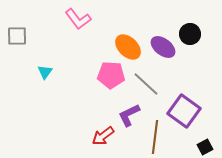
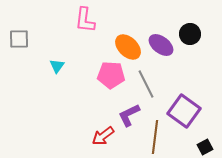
pink L-shape: moved 7 px right, 1 px down; rotated 44 degrees clockwise
gray square: moved 2 px right, 3 px down
purple ellipse: moved 2 px left, 2 px up
cyan triangle: moved 12 px right, 6 px up
gray line: rotated 20 degrees clockwise
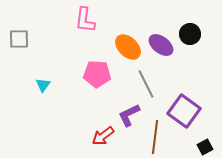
cyan triangle: moved 14 px left, 19 px down
pink pentagon: moved 14 px left, 1 px up
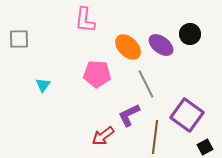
purple square: moved 3 px right, 4 px down
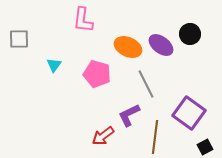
pink L-shape: moved 2 px left
orange ellipse: rotated 20 degrees counterclockwise
pink pentagon: rotated 12 degrees clockwise
cyan triangle: moved 11 px right, 20 px up
purple square: moved 2 px right, 2 px up
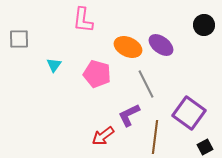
black circle: moved 14 px right, 9 px up
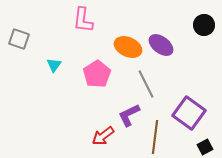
gray square: rotated 20 degrees clockwise
pink pentagon: rotated 24 degrees clockwise
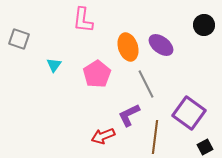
orange ellipse: rotated 48 degrees clockwise
red arrow: rotated 15 degrees clockwise
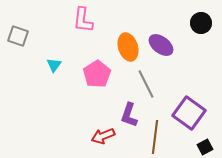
black circle: moved 3 px left, 2 px up
gray square: moved 1 px left, 3 px up
purple L-shape: rotated 45 degrees counterclockwise
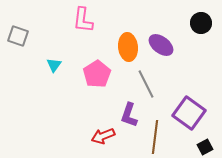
orange ellipse: rotated 12 degrees clockwise
